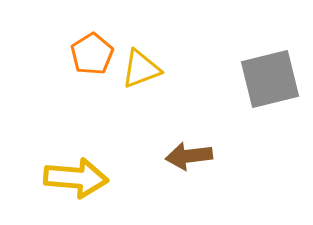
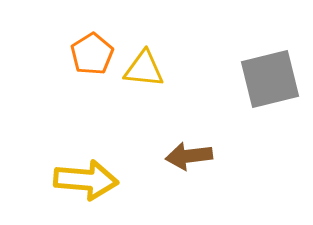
yellow triangle: moved 3 px right; rotated 27 degrees clockwise
yellow arrow: moved 10 px right, 2 px down
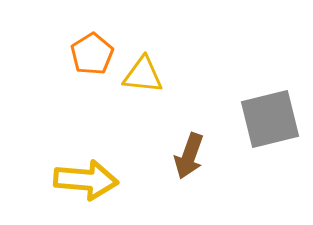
yellow triangle: moved 1 px left, 6 px down
gray square: moved 40 px down
brown arrow: rotated 63 degrees counterclockwise
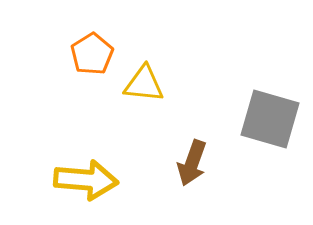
yellow triangle: moved 1 px right, 9 px down
gray square: rotated 30 degrees clockwise
brown arrow: moved 3 px right, 7 px down
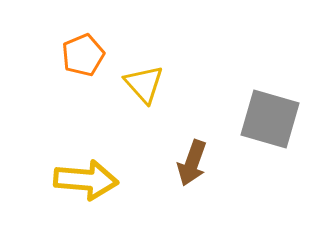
orange pentagon: moved 9 px left, 1 px down; rotated 9 degrees clockwise
yellow triangle: rotated 42 degrees clockwise
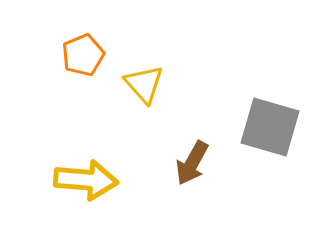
gray square: moved 8 px down
brown arrow: rotated 9 degrees clockwise
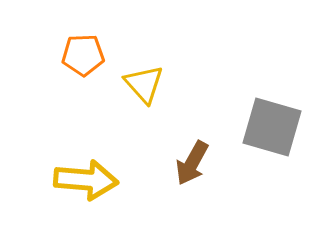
orange pentagon: rotated 21 degrees clockwise
gray square: moved 2 px right
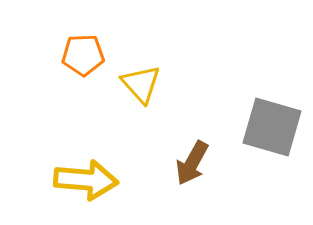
yellow triangle: moved 3 px left
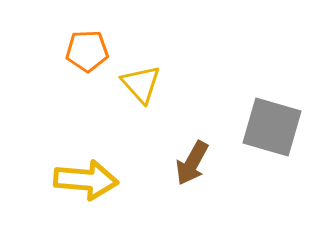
orange pentagon: moved 4 px right, 4 px up
